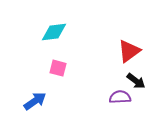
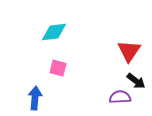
red triangle: rotated 20 degrees counterclockwise
blue arrow: moved 3 px up; rotated 50 degrees counterclockwise
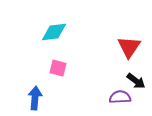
red triangle: moved 4 px up
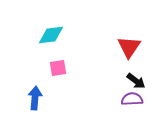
cyan diamond: moved 3 px left, 3 px down
pink square: rotated 24 degrees counterclockwise
purple semicircle: moved 12 px right, 2 px down
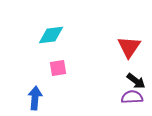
purple semicircle: moved 2 px up
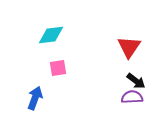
blue arrow: rotated 15 degrees clockwise
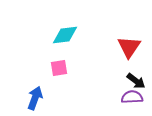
cyan diamond: moved 14 px right
pink square: moved 1 px right
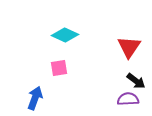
cyan diamond: rotated 32 degrees clockwise
purple semicircle: moved 4 px left, 2 px down
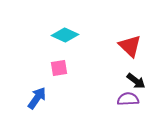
red triangle: moved 1 px right, 1 px up; rotated 20 degrees counterclockwise
blue arrow: moved 2 px right; rotated 15 degrees clockwise
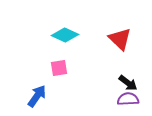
red triangle: moved 10 px left, 7 px up
black arrow: moved 8 px left, 2 px down
blue arrow: moved 2 px up
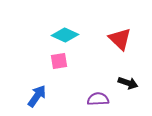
pink square: moved 7 px up
black arrow: rotated 18 degrees counterclockwise
purple semicircle: moved 30 px left
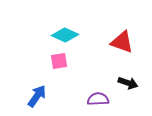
red triangle: moved 2 px right, 3 px down; rotated 25 degrees counterclockwise
